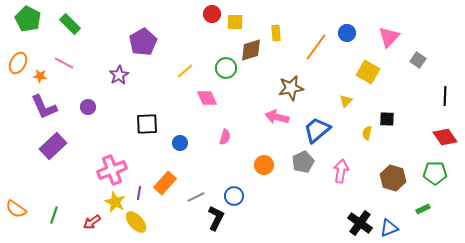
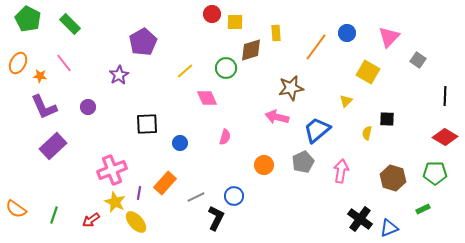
pink line at (64, 63): rotated 24 degrees clockwise
red diamond at (445, 137): rotated 25 degrees counterclockwise
red arrow at (92, 222): moved 1 px left, 2 px up
black cross at (360, 223): moved 4 px up
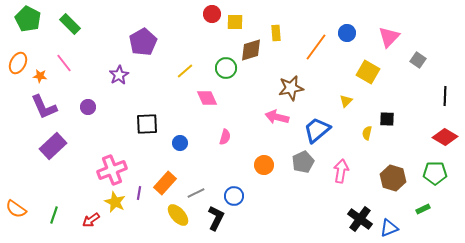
gray line at (196, 197): moved 4 px up
yellow ellipse at (136, 222): moved 42 px right, 7 px up
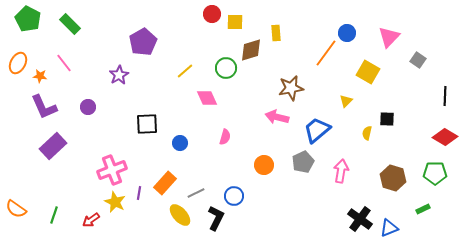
orange line at (316, 47): moved 10 px right, 6 px down
yellow ellipse at (178, 215): moved 2 px right
